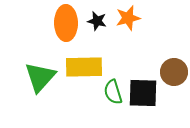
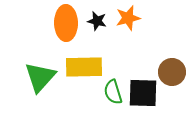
brown circle: moved 2 px left
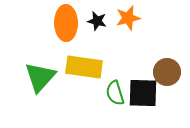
yellow rectangle: rotated 9 degrees clockwise
brown circle: moved 5 px left
green semicircle: moved 2 px right, 1 px down
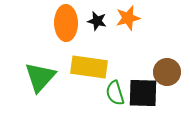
yellow rectangle: moved 5 px right
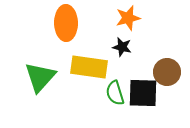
black star: moved 25 px right, 26 px down
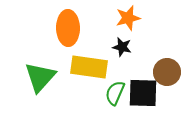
orange ellipse: moved 2 px right, 5 px down
green semicircle: rotated 40 degrees clockwise
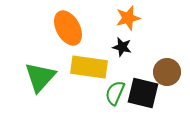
orange ellipse: rotated 28 degrees counterclockwise
black square: rotated 12 degrees clockwise
